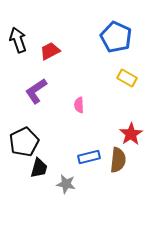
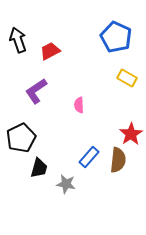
black pentagon: moved 3 px left, 4 px up
blue rectangle: rotated 35 degrees counterclockwise
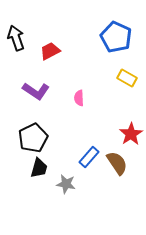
black arrow: moved 2 px left, 2 px up
purple L-shape: rotated 112 degrees counterclockwise
pink semicircle: moved 7 px up
black pentagon: moved 12 px right
brown semicircle: moved 1 px left, 3 px down; rotated 40 degrees counterclockwise
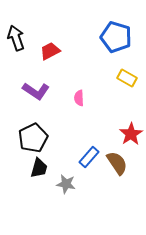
blue pentagon: rotated 8 degrees counterclockwise
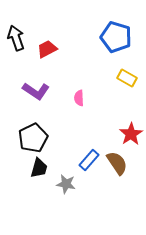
red trapezoid: moved 3 px left, 2 px up
blue rectangle: moved 3 px down
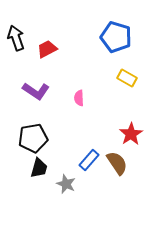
black pentagon: rotated 16 degrees clockwise
gray star: rotated 12 degrees clockwise
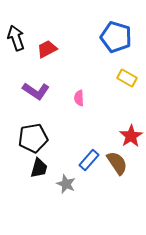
red star: moved 2 px down
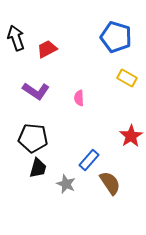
black pentagon: rotated 16 degrees clockwise
brown semicircle: moved 7 px left, 20 px down
black trapezoid: moved 1 px left
